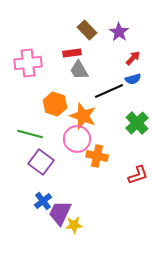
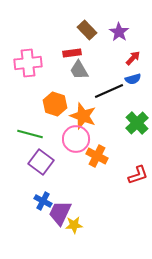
pink circle: moved 1 px left
orange cross: rotated 15 degrees clockwise
blue cross: rotated 24 degrees counterclockwise
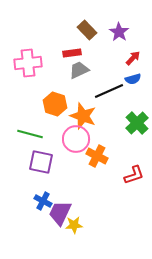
gray trapezoid: rotated 95 degrees clockwise
purple square: rotated 25 degrees counterclockwise
red L-shape: moved 4 px left
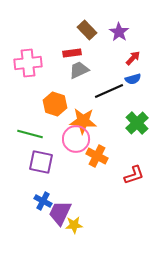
orange star: moved 5 px down; rotated 16 degrees counterclockwise
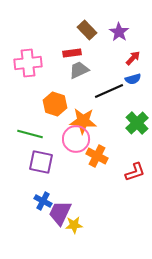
red L-shape: moved 1 px right, 3 px up
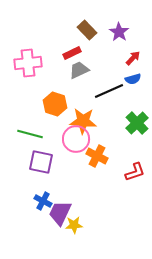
red rectangle: rotated 18 degrees counterclockwise
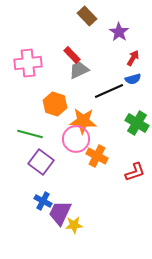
brown rectangle: moved 14 px up
red rectangle: moved 2 px down; rotated 72 degrees clockwise
red arrow: rotated 14 degrees counterclockwise
green cross: rotated 15 degrees counterclockwise
purple square: rotated 25 degrees clockwise
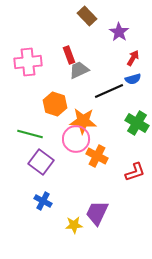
red rectangle: moved 3 px left; rotated 24 degrees clockwise
pink cross: moved 1 px up
purple trapezoid: moved 37 px right
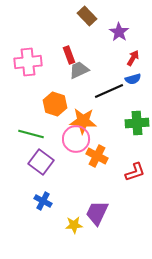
green cross: rotated 35 degrees counterclockwise
green line: moved 1 px right
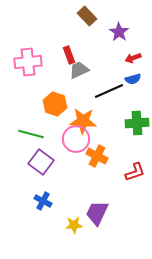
red arrow: rotated 140 degrees counterclockwise
